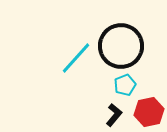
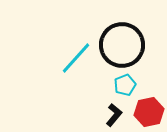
black circle: moved 1 px right, 1 px up
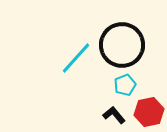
black L-shape: rotated 80 degrees counterclockwise
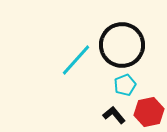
cyan line: moved 2 px down
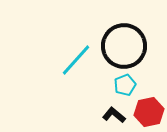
black circle: moved 2 px right, 1 px down
black L-shape: rotated 10 degrees counterclockwise
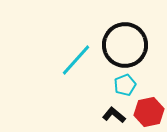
black circle: moved 1 px right, 1 px up
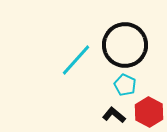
cyan pentagon: rotated 25 degrees counterclockwise
red hexagon: rotated 20 degrees counterclockwise
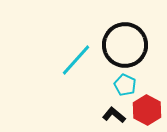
red hexagon: moved 2 px left, 2 px up
